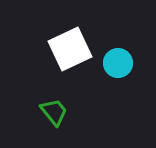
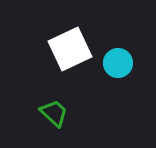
green trapezoid: moved 1 px down; rotated 8 degrees counterclockwise
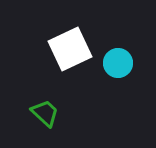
green trapezoid: moved 9 px left
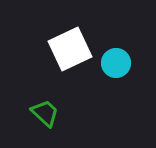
cyan circle: moved 2 px left
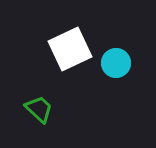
green trapezoid: moved 6 px left, 4 px up
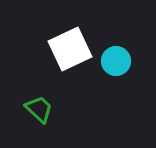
cyan circle: moved 2 px up
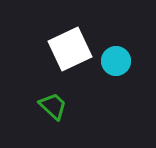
green trapezoid: moved 14 px right, 3 px up
